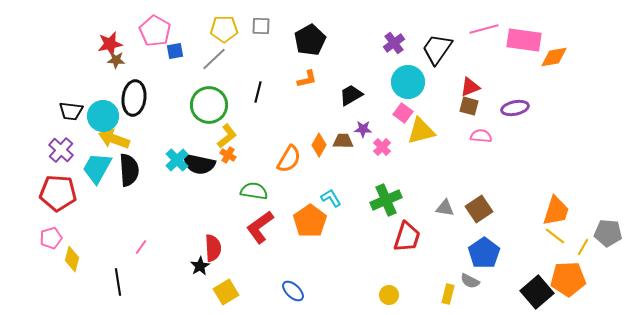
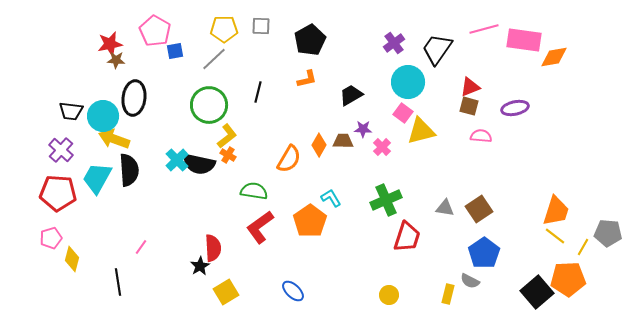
cyan trapezoid at (97, 168): moved 10 px down
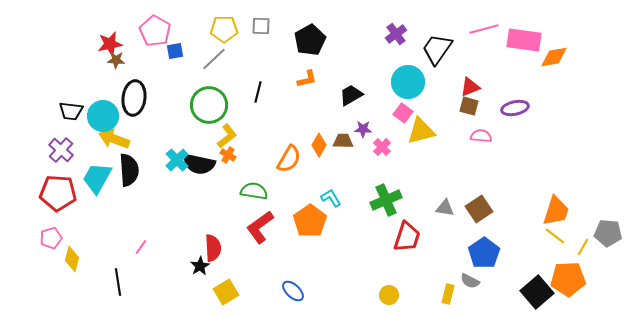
purple cross at (394, 43): moved 2 px right, 9 px up
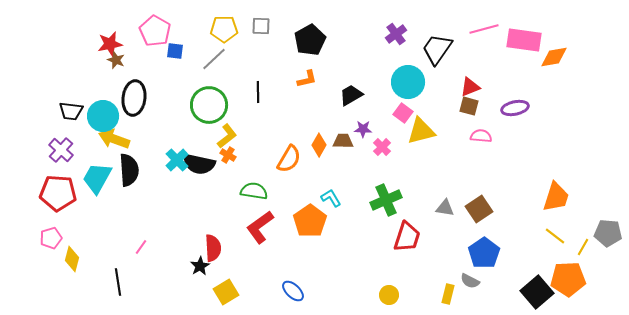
blue square at (175, 51): rotated 18 degrees clockwise
brown star at (116, 60): rotated 18 degrees clockwise
black line at (258, 92): rotated 15 degrees counterclockwise
orange trapezoid at (556, 211): moved 14 px up
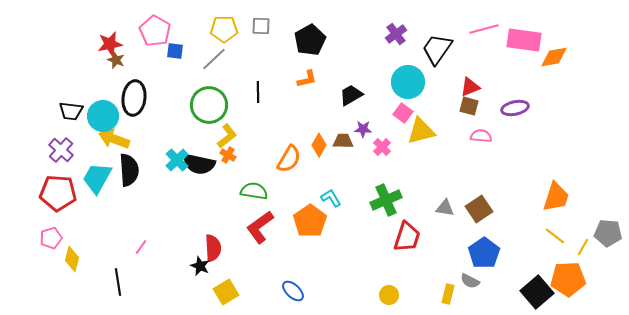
black star at (200, 266): rotated 18 degrees counterclockwise
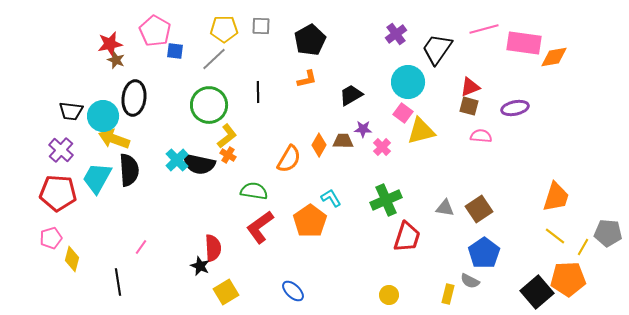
pink rectangle at (524, 40): moved 3 px down
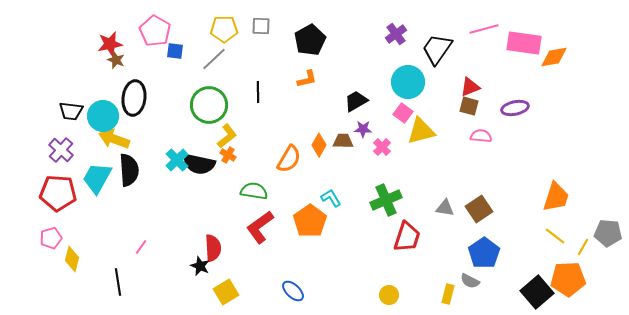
black trapezoid at (351, 95): moved 5 px right, 6 px down
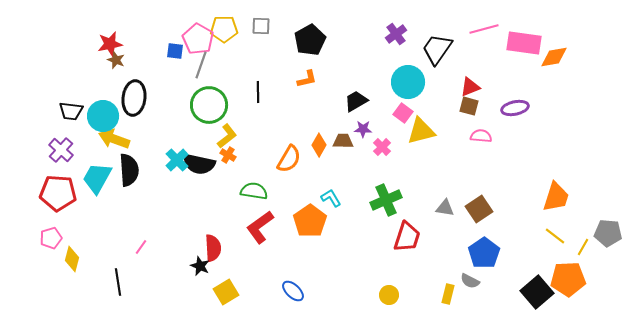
pink pentagon at (155, 31): moved 43 px right, 8 px down
gray line at (214, 59): moved 13 px left, 6 px down; rotated 28 degrees counterclockwise
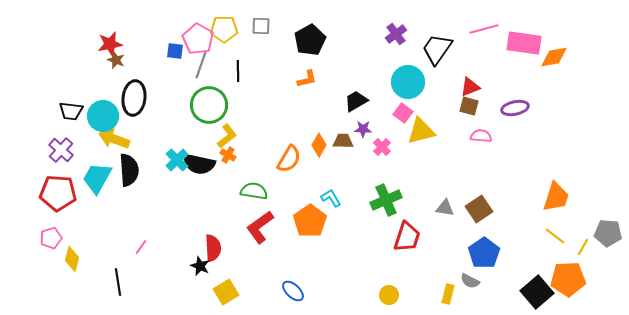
black line at (258, 92): moved 20 px left, 21 px up
